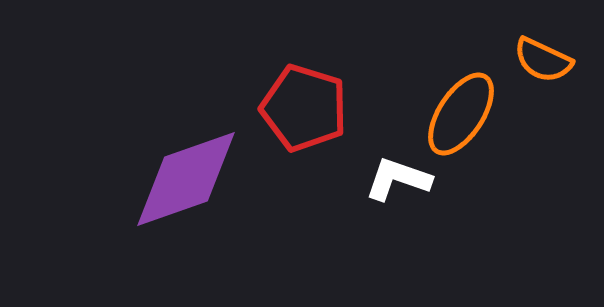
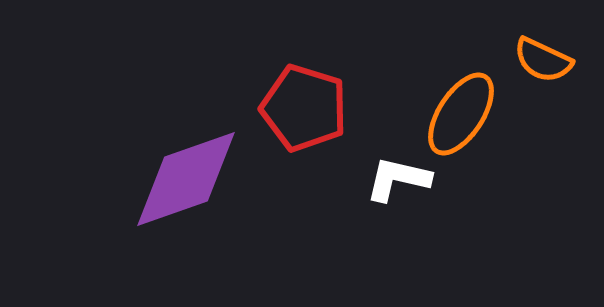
white L-shape: rotated 6 degrees counterclockwise
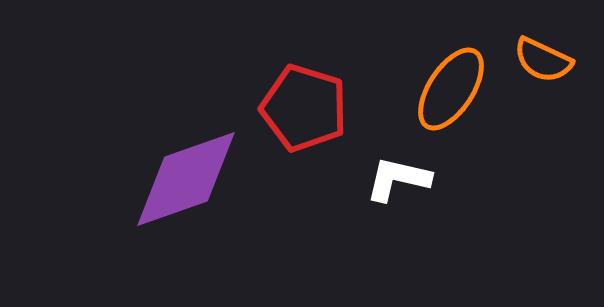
orange ellipse: moved 10 px left, 25 px up
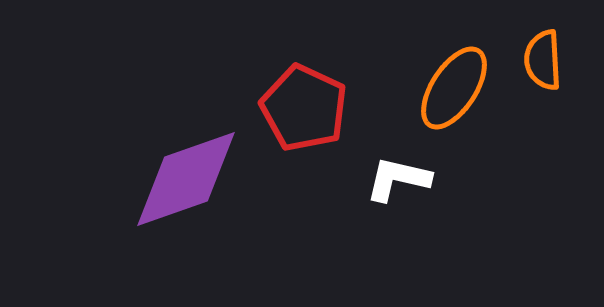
orange semicircle: rotated 62 degrees clockwise
orange ellipse: moved 3 px right, 1 px up
red pentagon: rotated 8 degrees clockwise
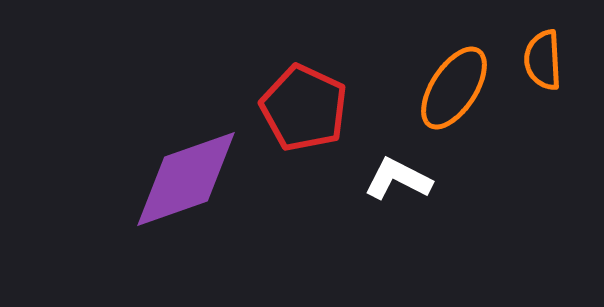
white L-shape: rotated 14 degrees clockwise
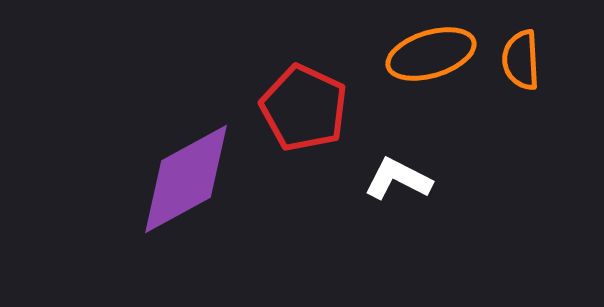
orange semicircle: moved 22 px left
orange ellipse: moved 23 px left, 34 px up; rotated 40 degrees clockwise
purple diamond: rotated 9 degrees counterclockwise
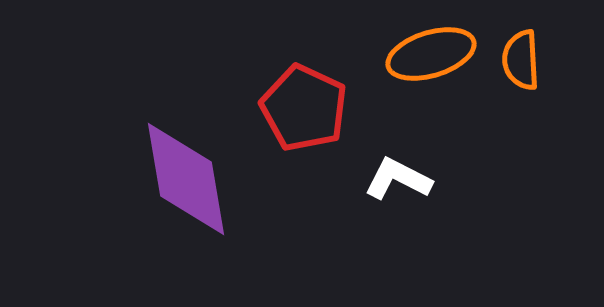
purple diamond: rotated 71 degrees counterclockwise
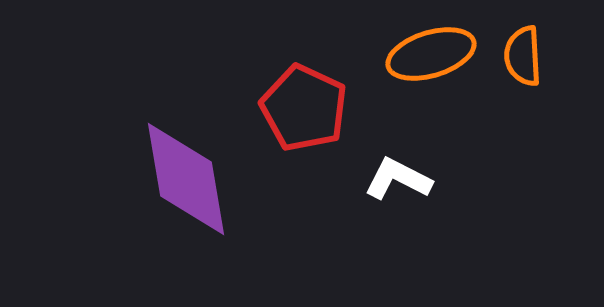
orange semicircle: moved 2 px right, 4 px up
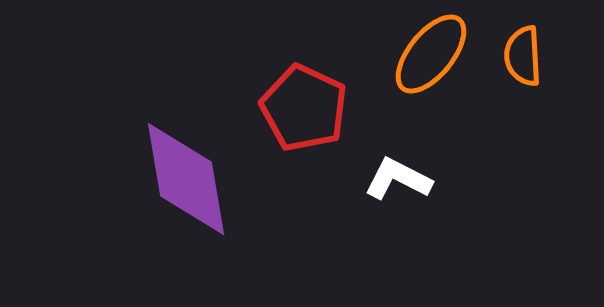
orange ellipse: rotated 34 degrees counterclockwise
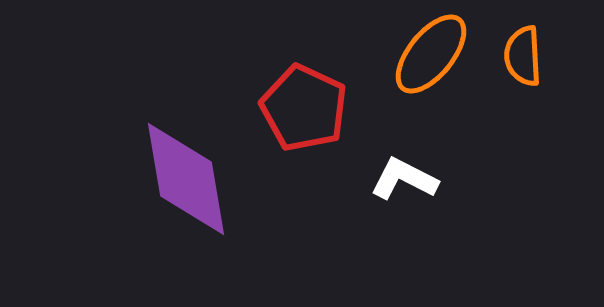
white L-shape: moved 6 px right
